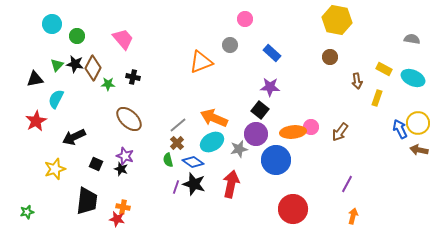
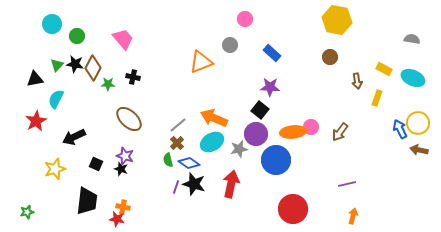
blue diamond at (193, 162): moved 4 px left, 1 px down
purple line at (347, 184): rotated 48 degrees clockwise
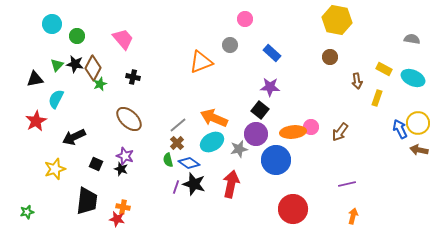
green star at (108, 84): moved 8 px left; rotated 24 degrees counterclockwise
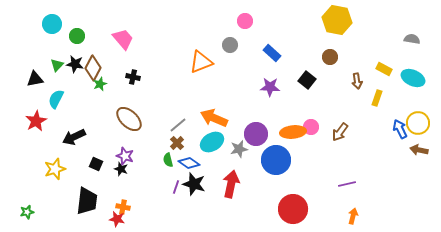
pink circle at (245, 19): moved 2 px down
black square at (260, 110): moved 47 px right, 30 px up
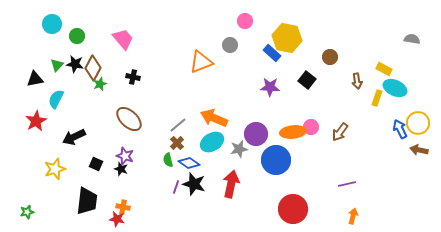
yellow hexagon at (337, 20): moved 50 px left, 18 px down
cyan ellipse at (413, 78): moved 18 px left, 10 px down
